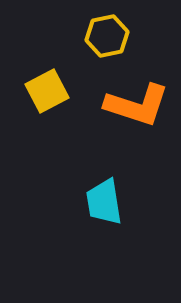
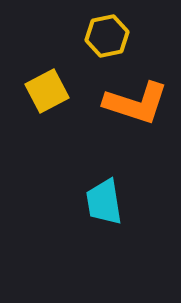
orange L-shape: moved 1 px left, 2 px up
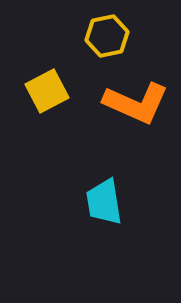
orange L-shape: rotated 6 degrees clockwise
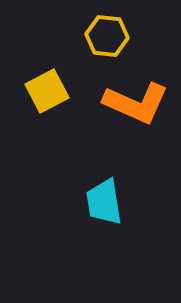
yellow hexagon: rotated 18 degrees clockwise
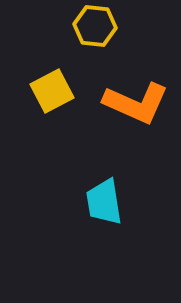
yellow hexagon: moved 12 px left, 10 px up
yellow square: moved 5 px right
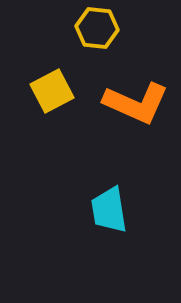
yellow hexagon: moved 2 px right, 2 px down
cyan trapezoid: moved 5 px right, 8 px down
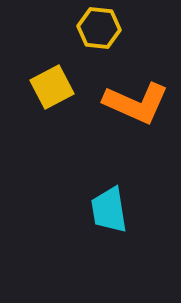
yellow hexagon: moved 2 px right
yellow square: moved 4 px up
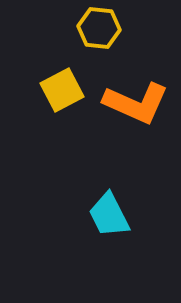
yellow square: moved 10 px right, 3 px down
cyan trapezoid: moved 5 px down; rotated 18 degrees counterclockwise
